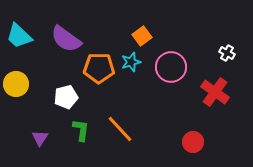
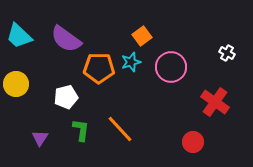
red cross: moved 10 px down
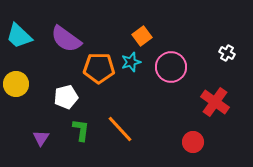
purple triangle: moved 1 px right
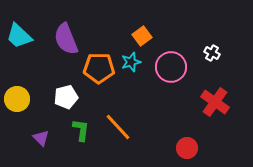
purple semicircle: rotated 32 degrees clockwise
white cross: moved 15 px left
yellow circle: moved 1 px right, 15 px down
orange line: moved 2 px left, 2 px up
purple triangle: rotated 18 degrees counterclockwise
red circle: moved 6 px left, 6 px down
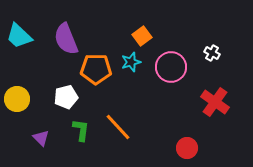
orange pentagon: moved 3 px left, 1 px down
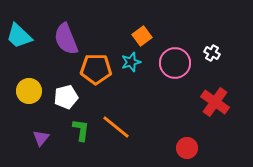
pink circle: moved 4 px right, 4 px up
yellow circle: moved 12 px right, 8 px up
orange line: moved 2 px left; rotated 8 degrees counterclockwise
purple triangle: rotated 24 degrees clockwise
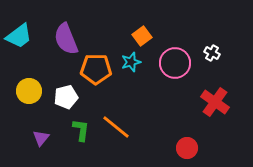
cyan trapezoid: rotated 80 degrees counterclockwise
